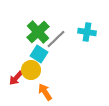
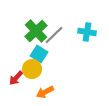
green cross: moved 2 px left, 1 px up
gray line: moved 2 px left, 4 px up
yellow circle: moved 1 px right, 1 px up
orange arrow: rotated 84 degrees counterclockwise
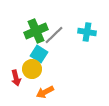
green cross: rotated 20 degrees clockwise
red arrow: rotated 56 degrees counterclockwise
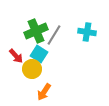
gray line: rotated 15 degrees counterclockwise
red arrow: moved 22 px up; rotated 28 degrees counterclockwise
orange arrow: moved 1 px left; rotated 30 degrees counterclockwise
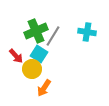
gray line: moved 1 px left, 1 px down
orange arrow: moved 4 px up
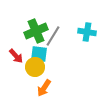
cyan square: rotated 24 degrees counterclockwise
yellow circle: moved 3 px right, 2 px up
